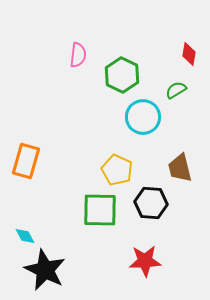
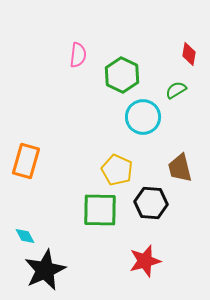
red star: rotated 12 degrees counterclockwise
black star: rotated 21 degrees clockwise
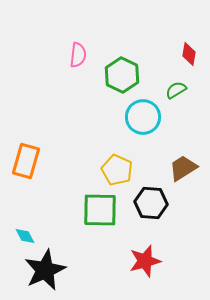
brown trapezoid: moved 3 px right; rotated 72 degrees clockwise
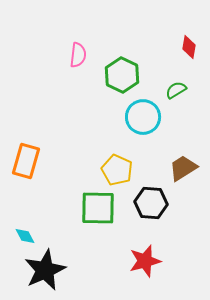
red diamond: moved 7 px up
green square: moved 2 px left, 2 px up
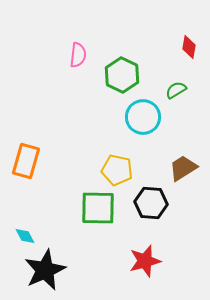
yellow pentagon: rotated 12 degrees counterclockwise
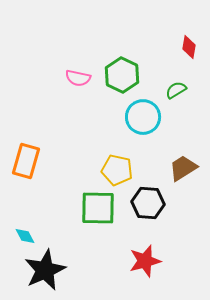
pink semicircle: moved 23 px down; rotated 95 degrees clockwise
black hexagon: moved 3 px left
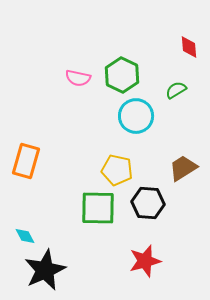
red diamond: rotated 15 degrees counterclockwise
cyan circle: moved 7 px left, 1 px up
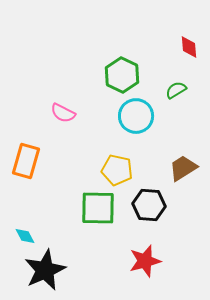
pink semicircle: moved 15 px left, 35 px down; rotated 15 degrees clockwise
black hexagon: moved 1 px right, 2 px down
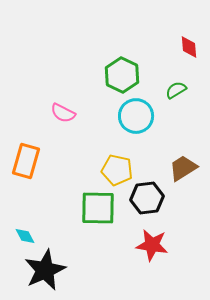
black hexagon: moved 2 px left, 7 px up; rotated 12 degrees counterclockwise
red star: moved 7 px right, 16 px up; rotated 24 degrees clockwise
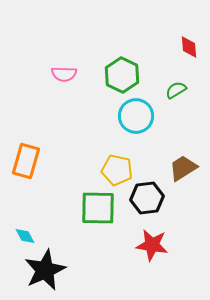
pink semicircle: moved 1 px right, 39 px up; rotated 25 degrees counterclockwise
